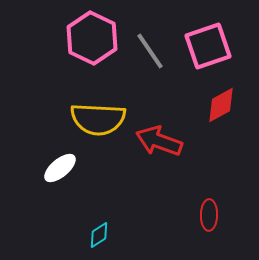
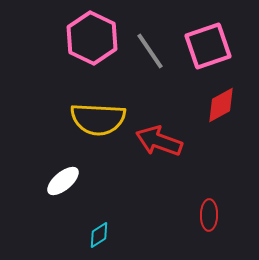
white ellipse: moved 3 px right, 13 px down
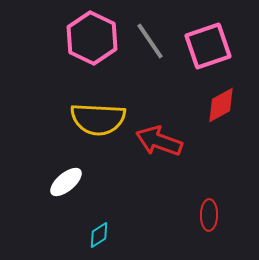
gray line: moved 10 px up
white ellipse: moved 3 px right, 1 px down
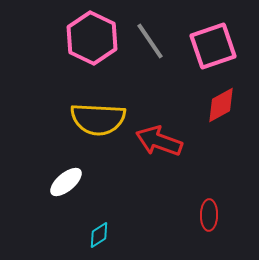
pink square: moved 5 px right
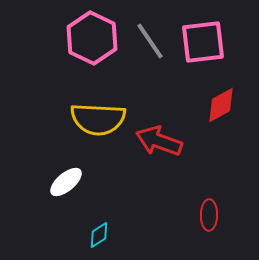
pink square: moved 10 px left, 4 px up; rotated 12 degrees clockwise
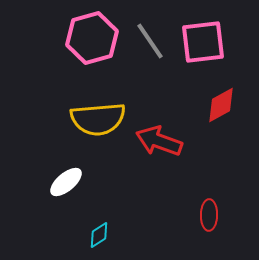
pink hexagon: rotated 18 degrees clockwise
yellow semicircle: rotated 8 degrees counterclockwise
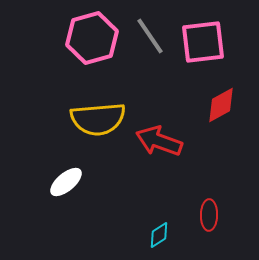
gray line: moved 5 px up
cyan diamond: moved 60 px right
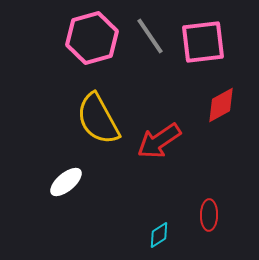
yellow semicircle: rotated 66 degrees clockwise
red arrow: rotated 54 degrees counterclockwise
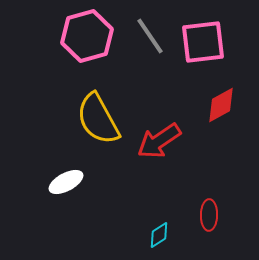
pink hexagon: moved 5 px left, 2 px up
white ellipse: rotated 12 degrees clockwise
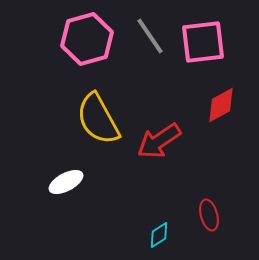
pink hexagon: moved 3 px down
red ellipse: rotated 16 degrees counterclockwise
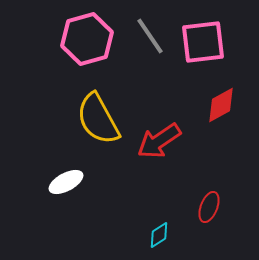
red ellipse: moved 8 px up; rotated 36 degrees clockwise
